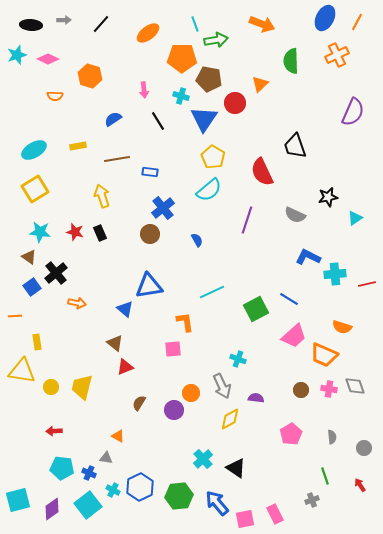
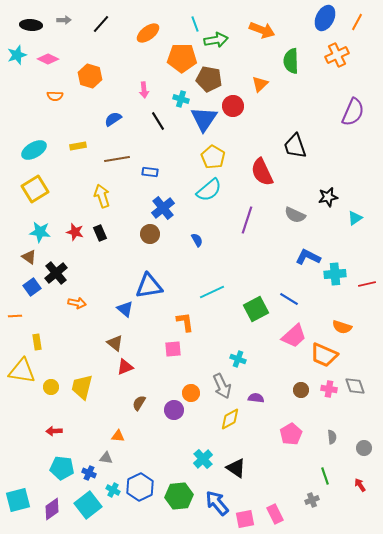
orange arrow at (262, 24): moved 6 px down
cyan cross at (181, 96): moved 3 px down
red circle at (235, 103): moved 2 px left, 3 px down
orange triangle at (118, 436): rotated 24 degrees counterclockwise
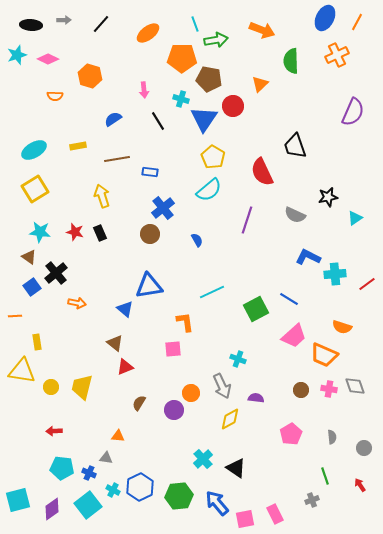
red line at (367, 284): rotated 24 degrees counterclockwise
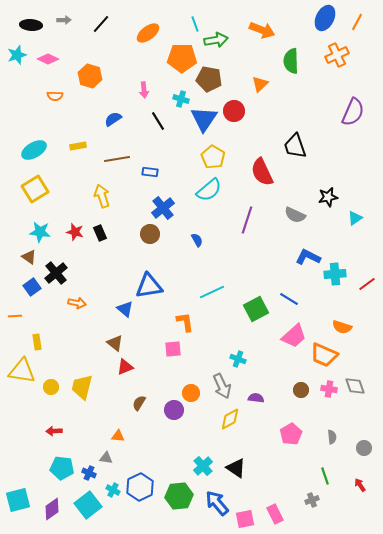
red circle at (233, 106): moved 1 px right, 5 px down
cyan cross at (203, 459): moved 7 px down
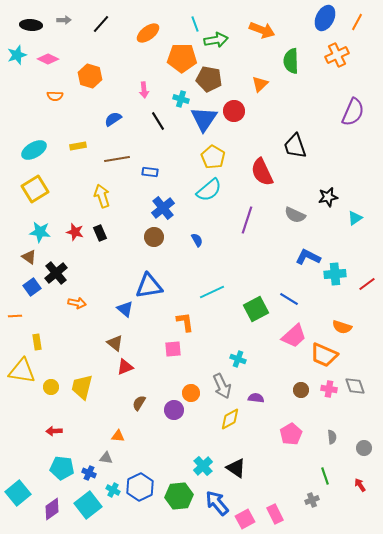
brown circle at (150, 234): moved 4 px right, 3 px down
cyan square at (18, 500): moved 7 px up; rotated 25 degrees counterclockwise
pink square at (245, 519): rotated 18 degrees counterclockwise
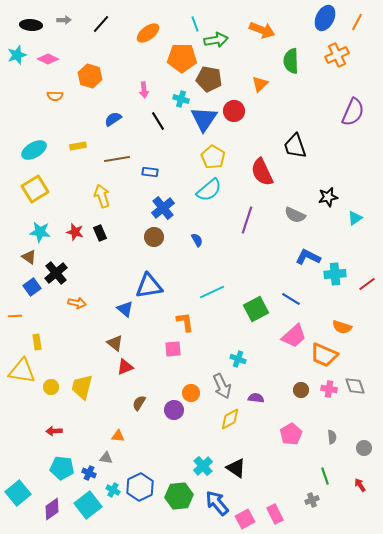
blue line at (289, 299): moved 2 px right
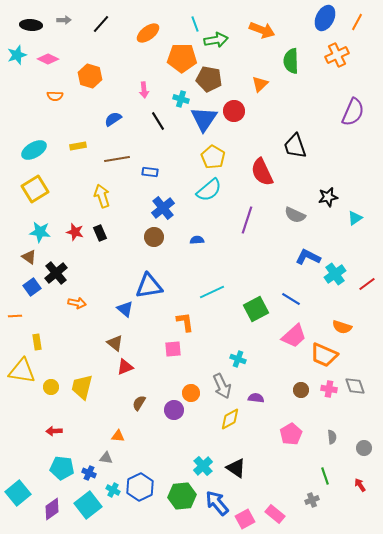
blue semicircle at (197, 240): rotated 64 degrees counterclockwise
cyan cross at (335, 274): rotated 30 degrees counterclockwise
green hexagon at (179, 496): moved 3 px right
pink rectangle at (275, 514): rotated 24 degrees counterclockwise
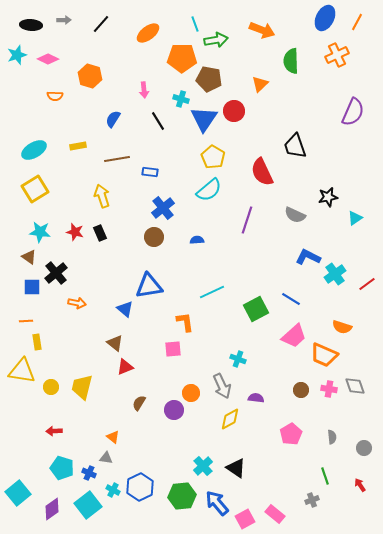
blue semicircle at (113, 119): rotated 24 degrees counterclockwise
blue square at (32, 287): rotated 36 degrees clockwise
orange line at (15, 316): moved 11 px right, 5 px down
orange triangle at (118, 436): moved 5 px left, 1 px down; rotated 32 degrees clockwise
cyan pentagon at (62, 468): rotated 10 degrees clockwise
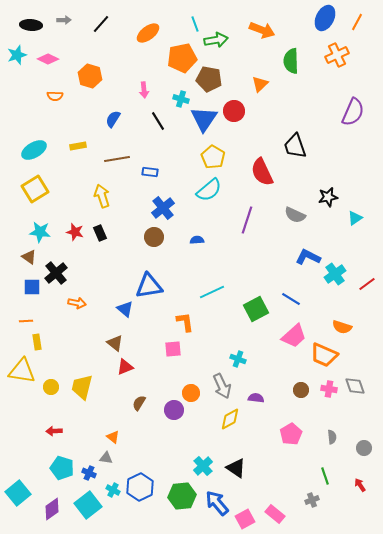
orange pentagon at (182, 58): rotated 12 degrees counterclockwise
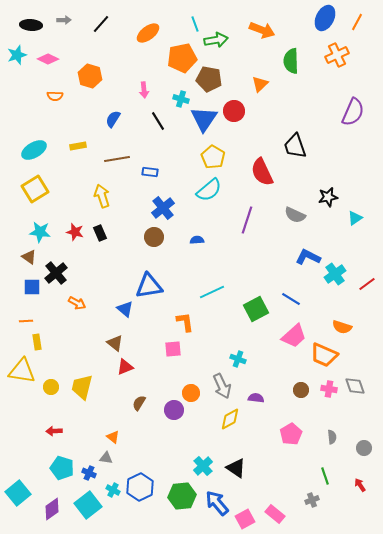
orange arrow at (77, 303): rotated 18 degrees clockwise
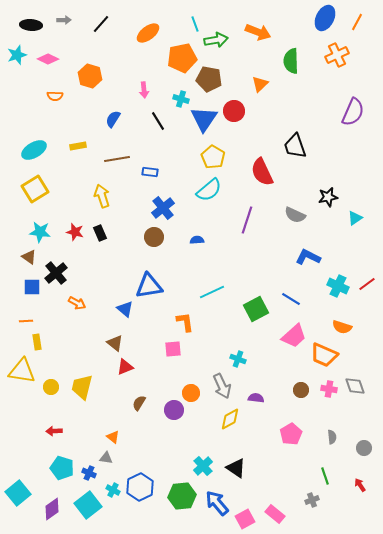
orange arrow at (262, 30): moved 4 px left, 2 px down
cyan cross at (335, 274): moved 3 px right, 12 px down; rotated 30 degrees counterclockwise
